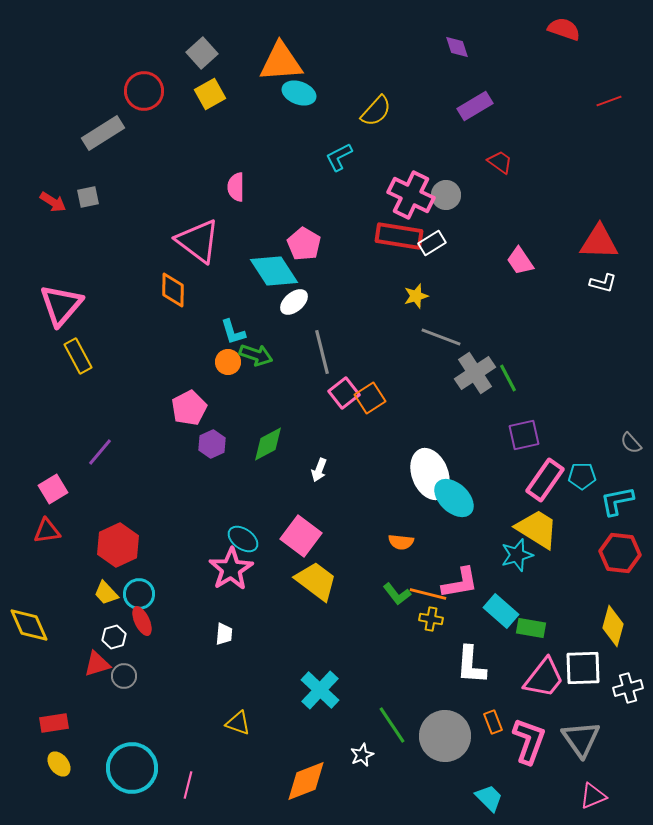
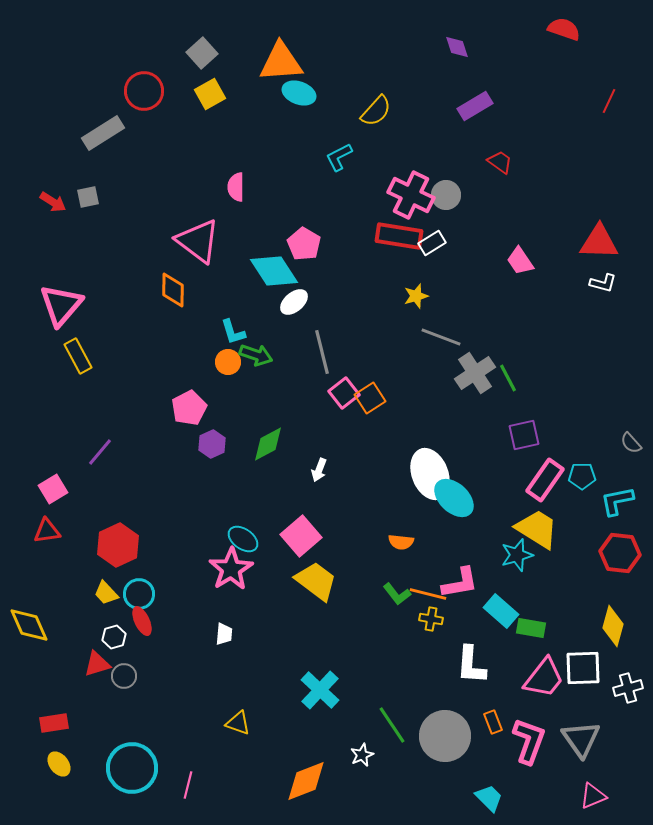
red line at (609, 101): rotated 45 degrees counterclockwise
pink square at (301, 536): rotated 12 degrees clockwise
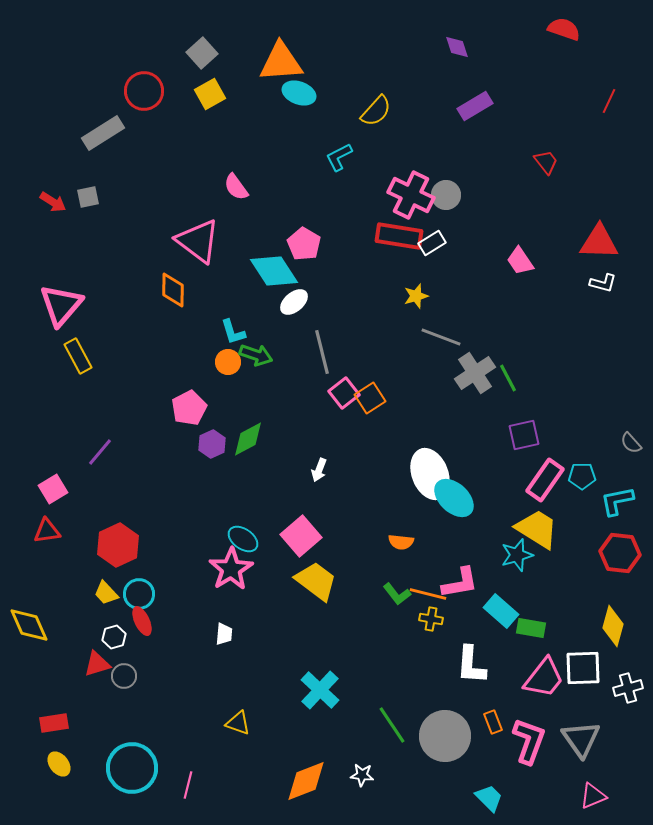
red trapezoid at (500, 162): moved 46 px right; rotated 16 degrees clockwise
pink semicircle at (236, 187): rotated 36 degrees counterclockwise
green diamond at (268, 444): moved 20 px left, 5 px up
white star at (362, 755): moved 20 px down; rotated 30 degrees clockwise
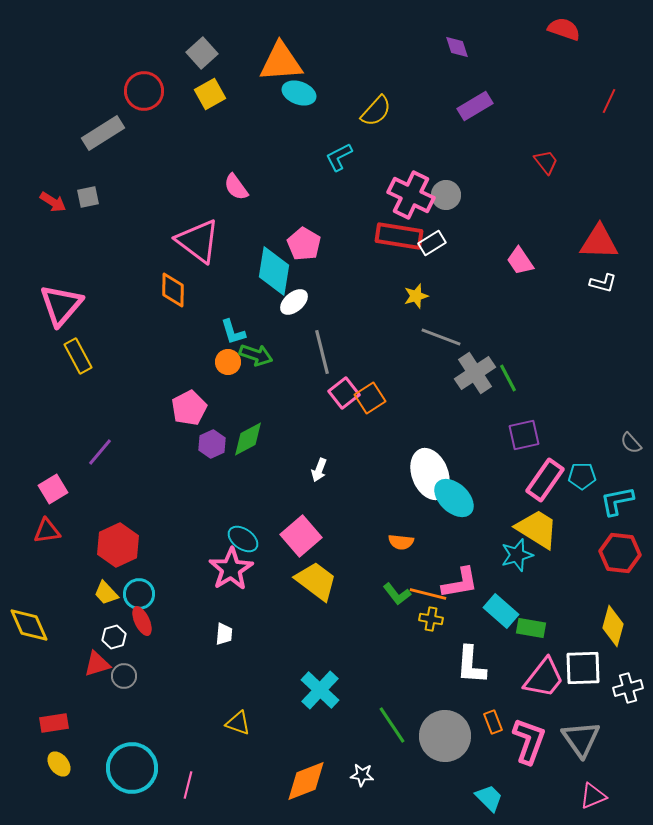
cyan diamond at (274, 271): rotated 42 degrees clockwise
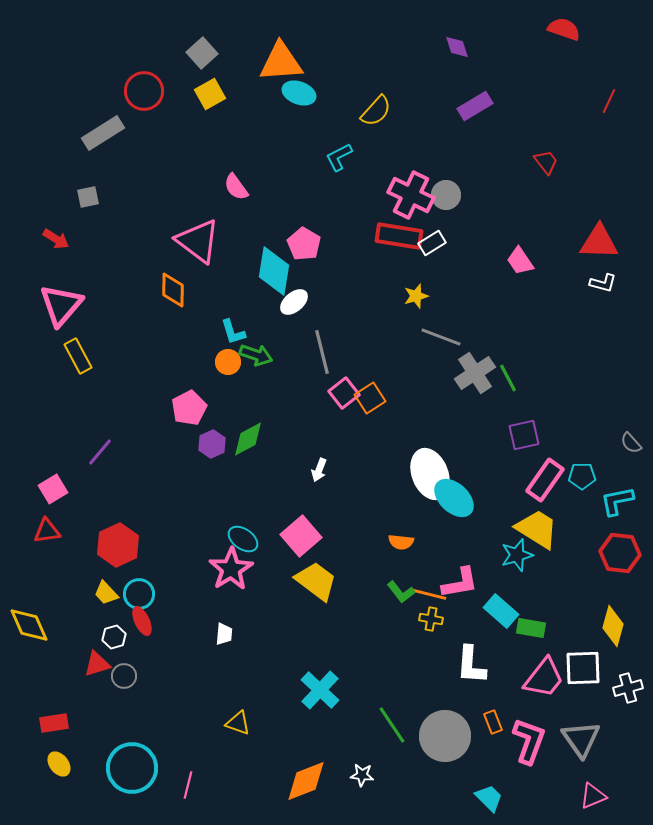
red arrow at (53, 202): moved 3 px right, 37 px down
green L-shape at (397, 594): moved 4 px right, 2 px up
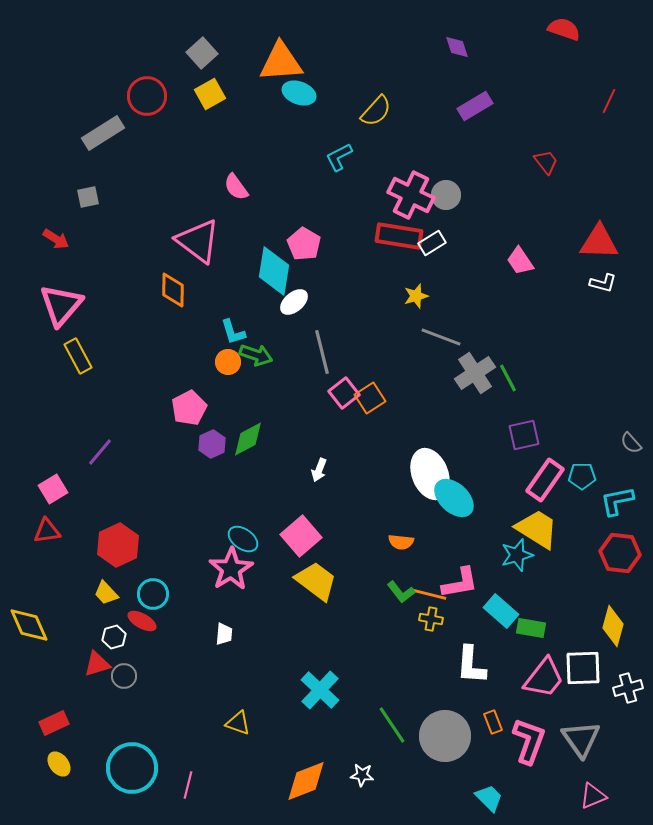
red circle at (144, 91): moved 3 px right, 5 px down
cyan circle at (139, 594): moved 14 px right
red ellipse at (142, 621): rotated 36 degrees counterclockwise
red rectangle at (54, 723): rotated 16 degrees counterclockwise
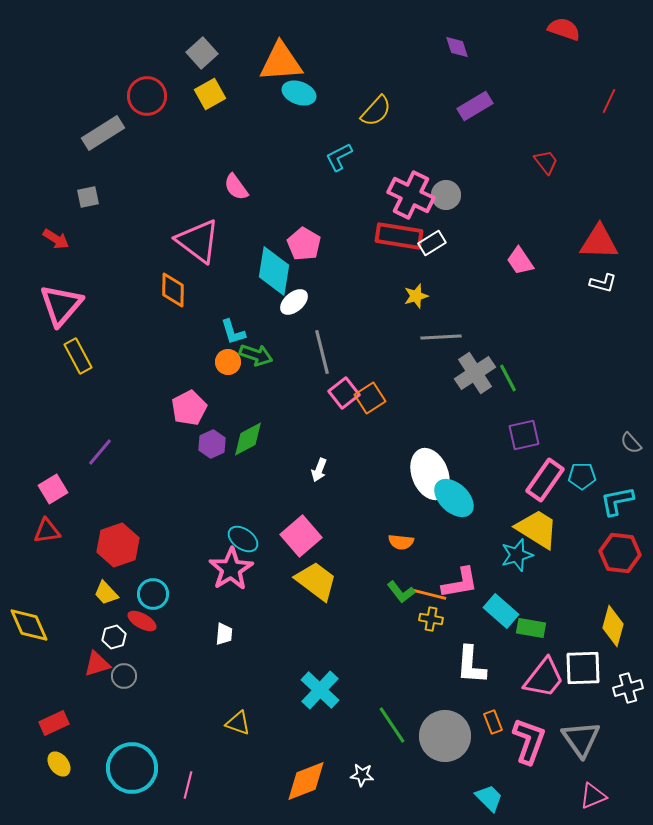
gray line at (441, 337): rotated 24 degrees counterclockwise
red hexagon at (118, 545): rotated 6 degrees clockwise
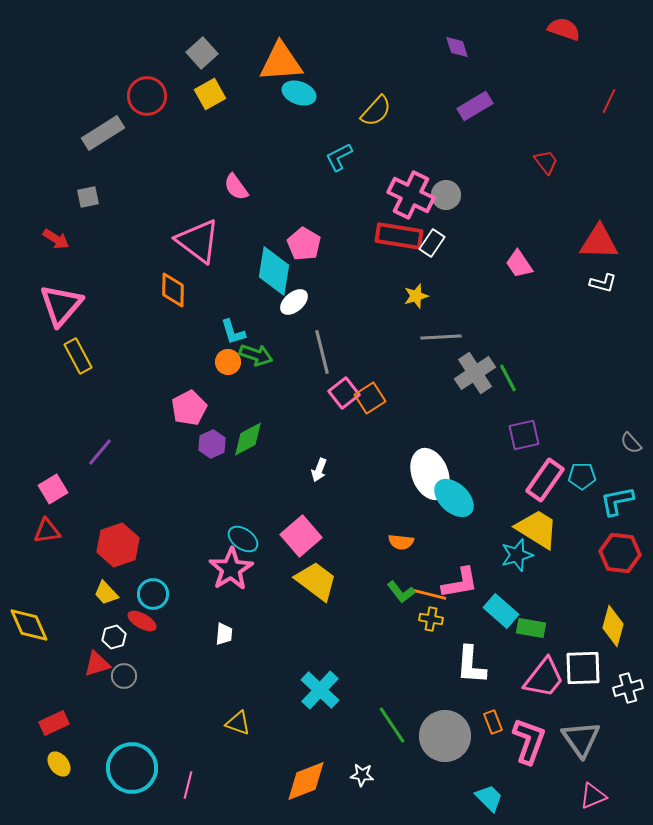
white rectangle at (432, 243): rotated 24 degrees counterclockwise
pink trapezoid at (520, 261): moved 1 px left, 3 px down
